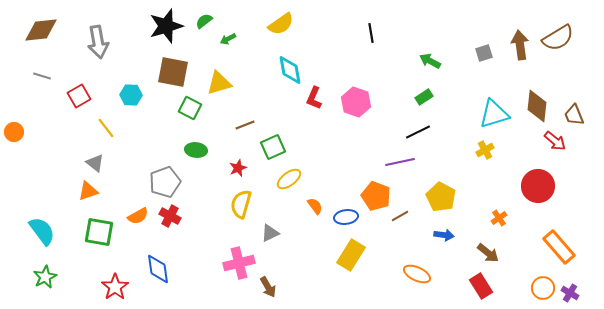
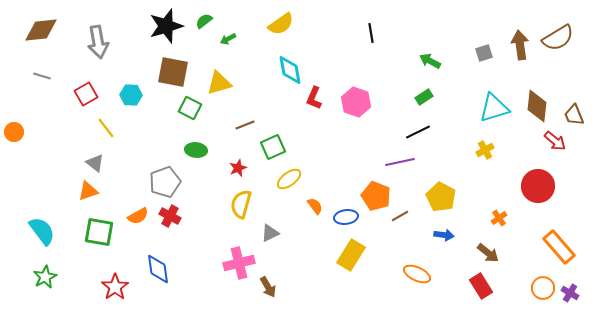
red square at (79, 96): moved 7 px right, 2 px up
cyan triangle at (494, 114): moved 6 px up
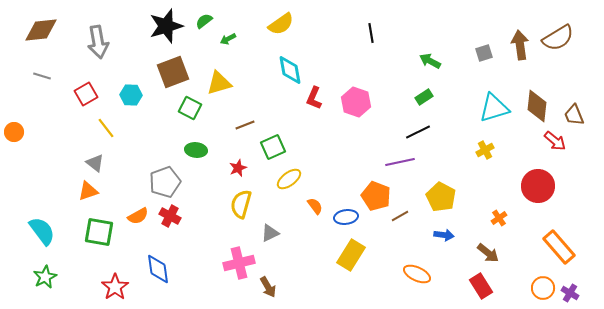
brown square at (173, 72): rotated 32 degrees counterclockwise
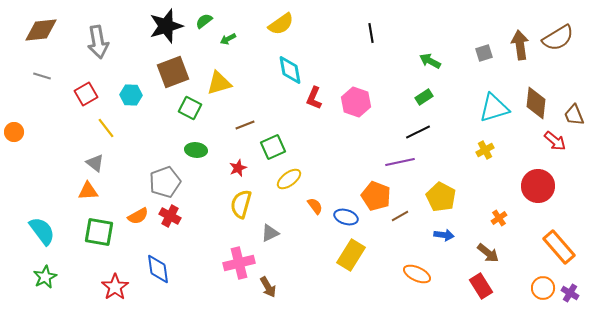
brown diamond at (537, 106): moved 1 px left, 3 px up
orange triangle at (88, 191): rotated 15 degrees clockwise
blue ellipse at (346, 217): rotated 25 degrees clockwise
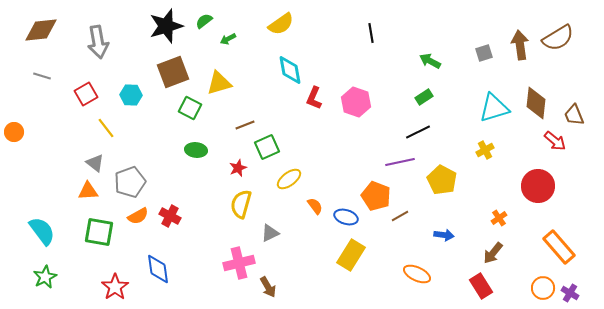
green square at (273, 147): moved 6 px left
gray pentagon at (165, 182): moved 35 px left
yellow pentagon at (441, 197): moved 1 px right, 17 px up
brown arrow at (488, 253): moved 5 px right; rotated 90 degrees clockwise
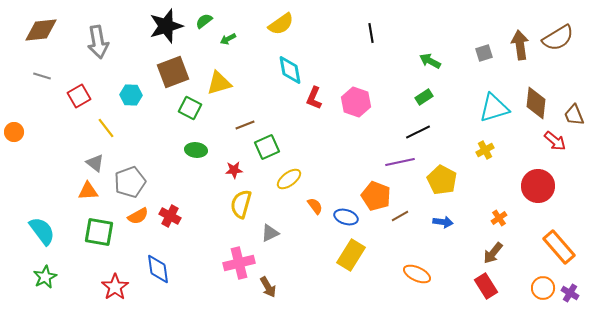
red square at (86, 94): moved 7 px left, 2 px down
red star at (238, 168): moved 4 px left, 2 px down; rotated 18 degrees clockwise
blue arrow at (444, 235): moved 1 px left, 13 px up
red rectangle at (481, 286): moved 5 px right
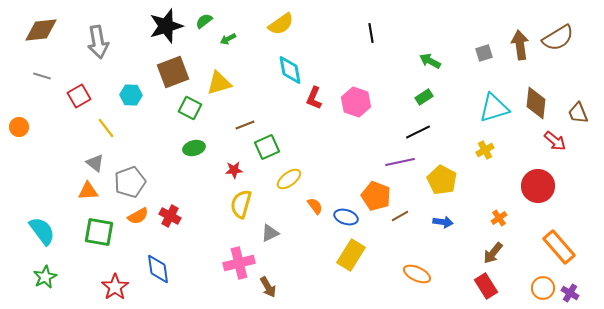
brown trapezoid at (574, 115): moved 4 px right, 2 px up
orange circle at (14, 132): moved 5 px right, 5 px up
green ellipse at (196, 150): moved 2 px left, 2 px up; rotated 20 degrees counterclockwise
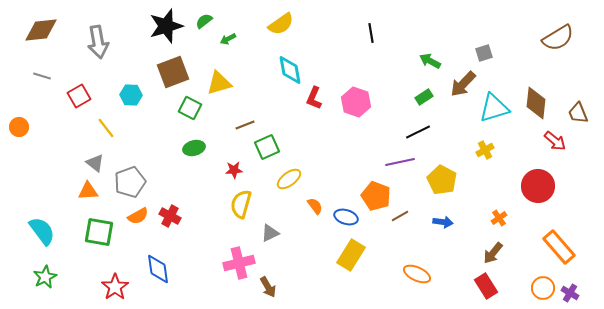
brown arrow at (520, 45): moved 57 px left, 39 px down; rotated 128 degrees counterclockwise
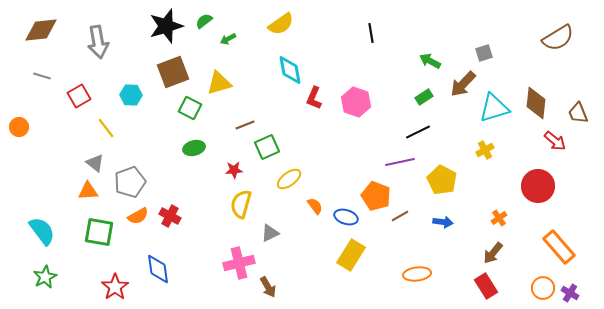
orange ellipse at (417, 274): rotated 32 degrees counterclockwise
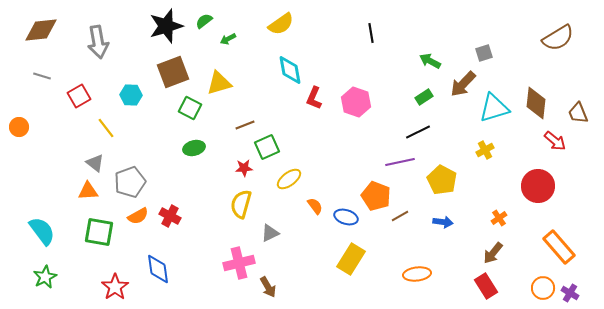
red star at (234, 170): moved 10 px right, 2 px up
yellow rectangle at (351, 255): moved 4 px down
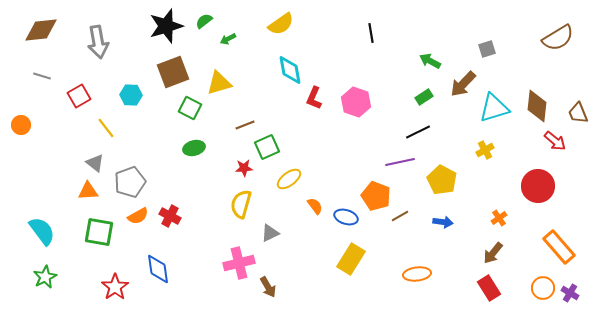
gray square at (484, 53): moved 3 px right, 4 px up
brown diamond at (536, 103): moved 1 px right, 3 px down
orange circle at (19, 127): moved 2 px right, 2 px up
red rectangle at (486, 286): moved 3 px right, 2 px down
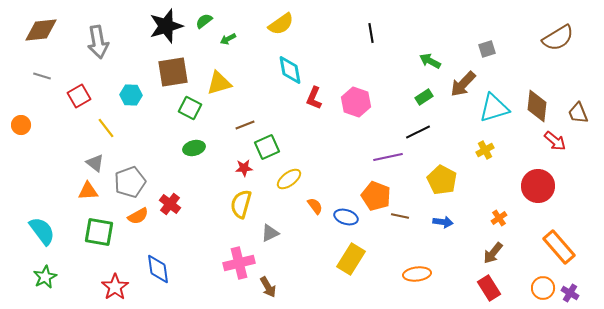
brown square at (173, 72): rotated 12 degrees clockwise
purple line at (400, 162): moved 12 px left, 5 px up
red cross at (170, 216): moved 12 px up; rotated 10 degrees clockwise
brown line at (400, 216): rotated 42 degrees clockwise
